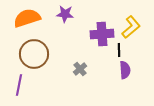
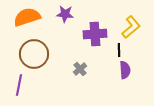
orange semicircle: moved 1 px up
purple cross: moved 7 px left
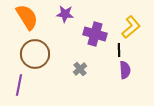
orange semicircle: rotated 76 degrees clockwise
purple cross: rotated 20 degrees clockwise
brown circle: moved 1 px right
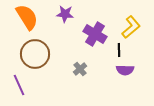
purple cross: rotated 15 degrees clockwise
purple semicircle: rotated 96 degrees clockwise
purple line: rotated 35 degrees counterclockwise
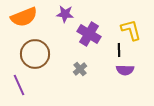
orange semicircle: moved 3 px left; rotated 100 degrees clockwise
yellow L-shape: moved 3 px down; rotated 65 degrees counterclockwise
purple cross: moved 6 px left
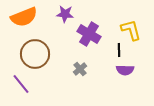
purple line: moved 2 px right, 1 px up; rotated 15 degrees counterclockwise
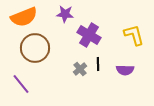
yellow L-shape: moved 3 px right, 5 px down
purple cross: moved 1 px down
black line: moved 21 px left, 14 px down
brown circle: moved 6 px up
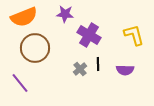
purple line: moved 1 px left, 1 px up
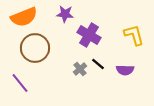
black line: rotated 48 degrees counterclockwise
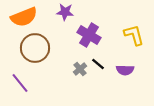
purple star: moved 2 px up
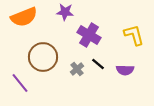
brown circle: moved 8 px right, 9 px down
gray cross: moved 3 px left
